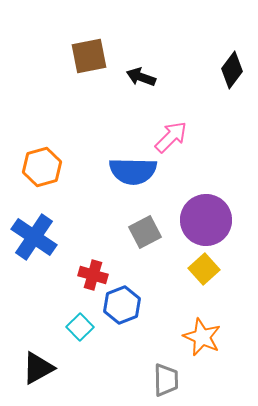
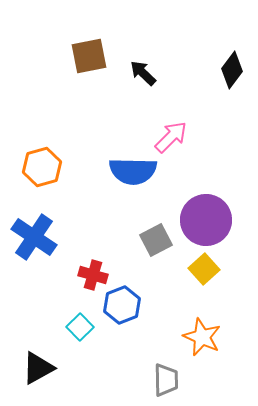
black arrow: moved 2 px right, 4 px up; rotated 24 degrees clockwise
gray square: moved 11 px right, 8 px down
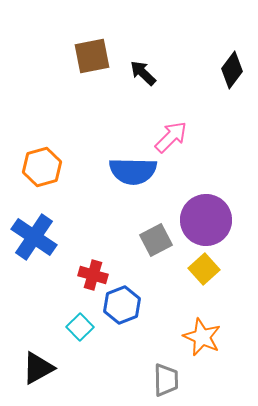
brown square: moved 3 px right
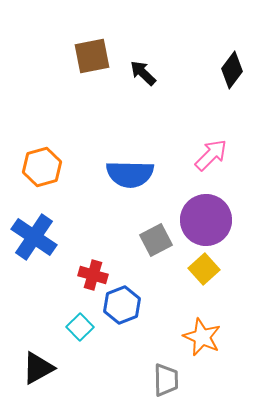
pink arrow: moved 40 px right, 18 px down
blue semicircle: moved 3 px left, 3 px down
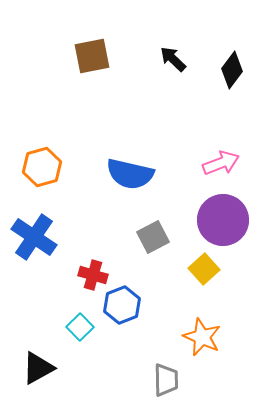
black arrow: moved 30 px right, 14 px up
pink arrow: moved 10 px right, 8 px down; rotated 24 degrees clockwise
blue semicircle: rotated 12 degrees clockwise
purple circle: moved 17 px right
gray square: moved 3 px left, 3 px up
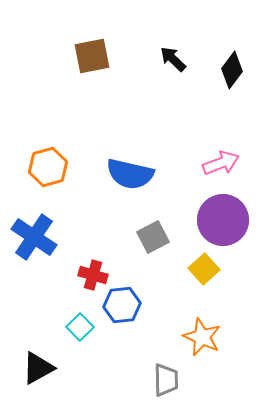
orange hexagon: moved 6 px right
blue hexagon: rotated 15 degrees clockwise
